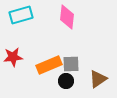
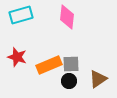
red star: moved 4 px right; rotated 24 degrees clockwise
black circle: moved 3 px right
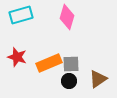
pink diamond: rotated 10 degrees clockwise
orange rectangle: moved 2 px up
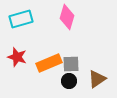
cyan rectangle: moved 4 px down
brown triangle: moved 1 px left
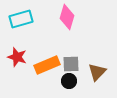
orange rectangle: moved 2 px left, 2 px down
brown triangle: moved 7 px up; rotated 12 degrees counterclockwise
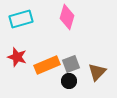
gray square: rotated 18 degrees counterclockwise
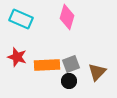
cyan rectangle: rotated 40 degrees clockwise
orange rectangle: rotated 20 degrees clockwise
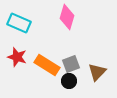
cyan rectangle: moved 2 px left, 4 px down
orange rectangle: rotated 35 degrees clockwise
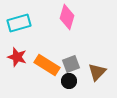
cyan rectangle: rotated 40 degrees counterclockwise
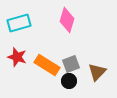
pink diamond: moved 3 px down
